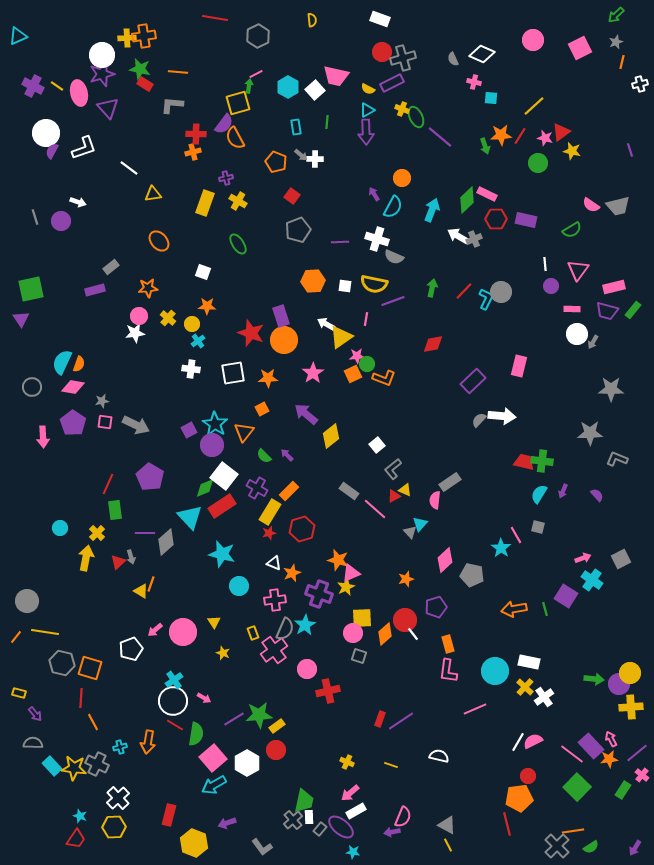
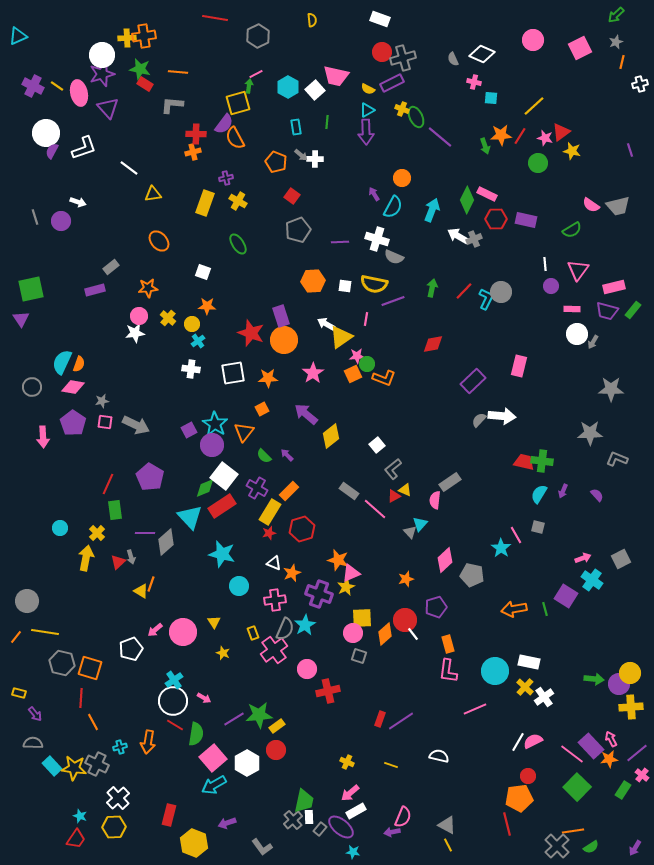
green diamond at (467, 200): rotated 20 degrees counterclockwise
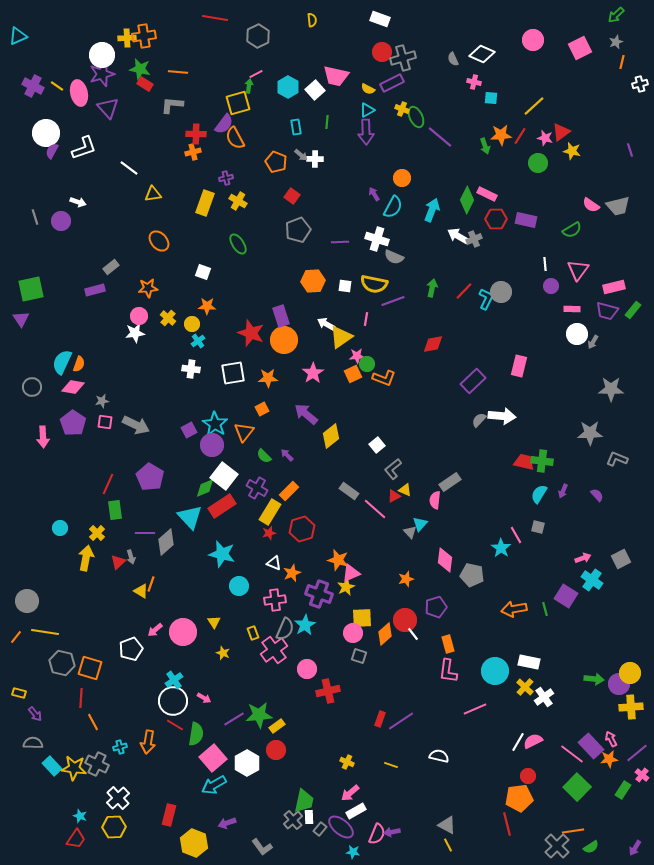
pink diamond at (445, 560): rotated 40 degrees counterclockwise
pink semicircle at (403, 817): moved 26 px left, 17 px down
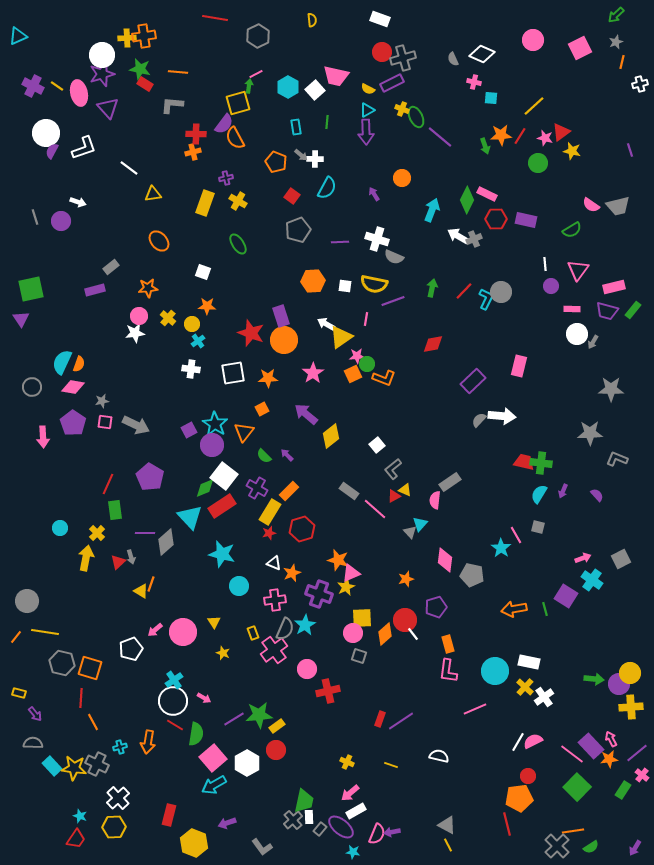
cyan semicircle at (393, 207): moved 66 px left, 19 px up
green cross at (542, 461): moved 1 px left, 2 px down
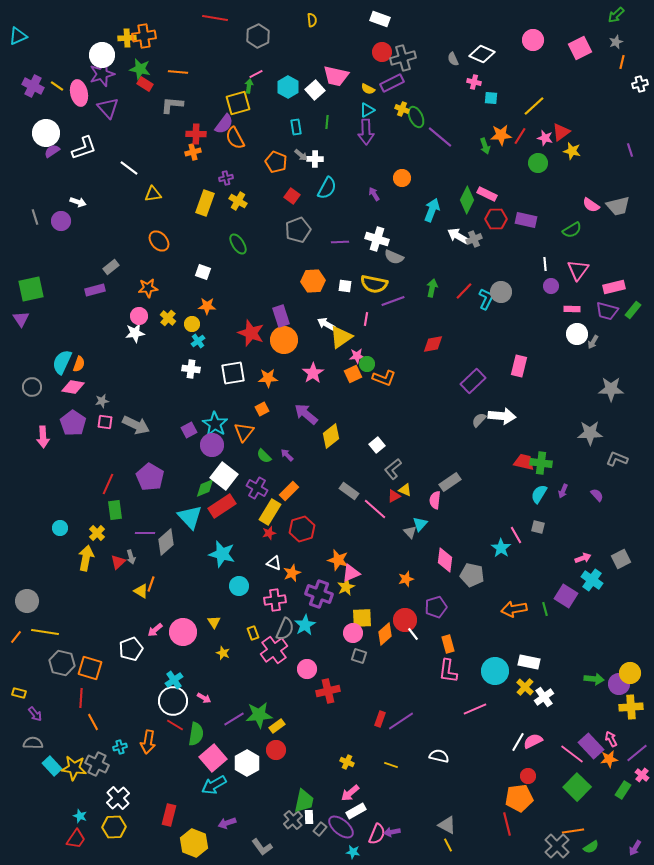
purple semicircle at (52, 151): rotated 28 degrees clockwise
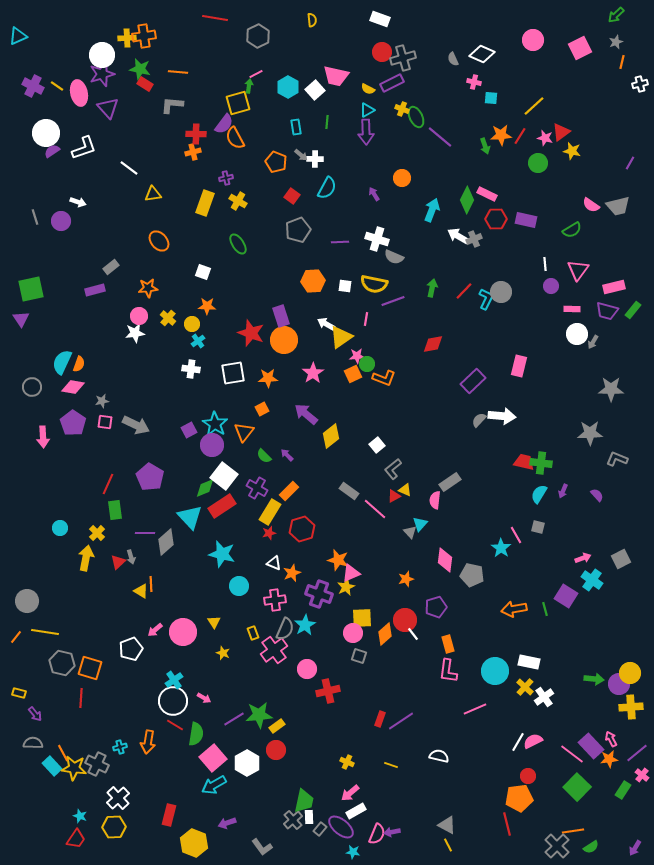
purple line at (630, 150): moved 13 px down; rotated 48 degrees clockwise
orange line at (151, 584): rotated 21 degrees counterclockwise
orange line at (93, 722): moved 30 px left, 31 px down
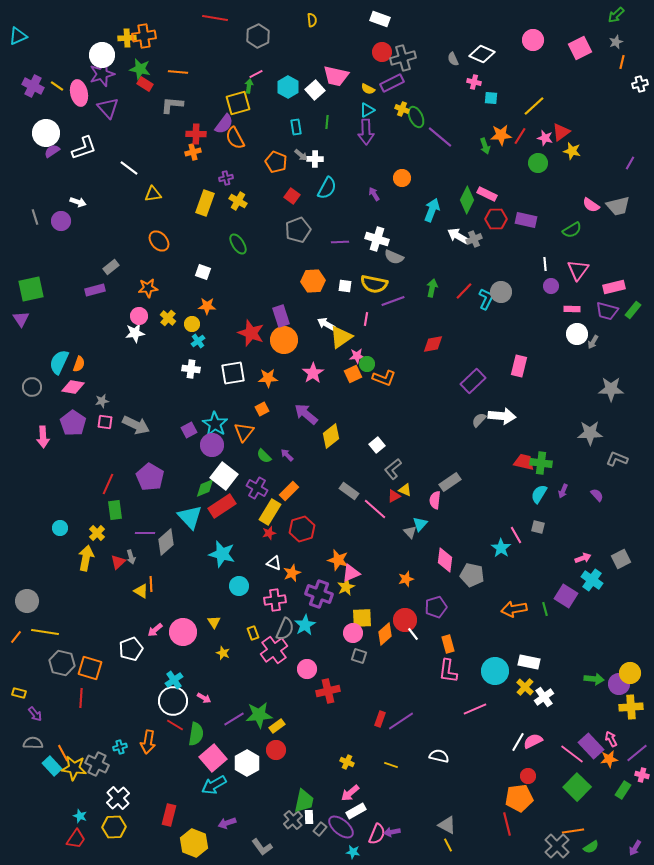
cyan semicircle at (62, 362): moved 3 px left
pink cross at (642, 775): rotated 24 degrees counterclockwise
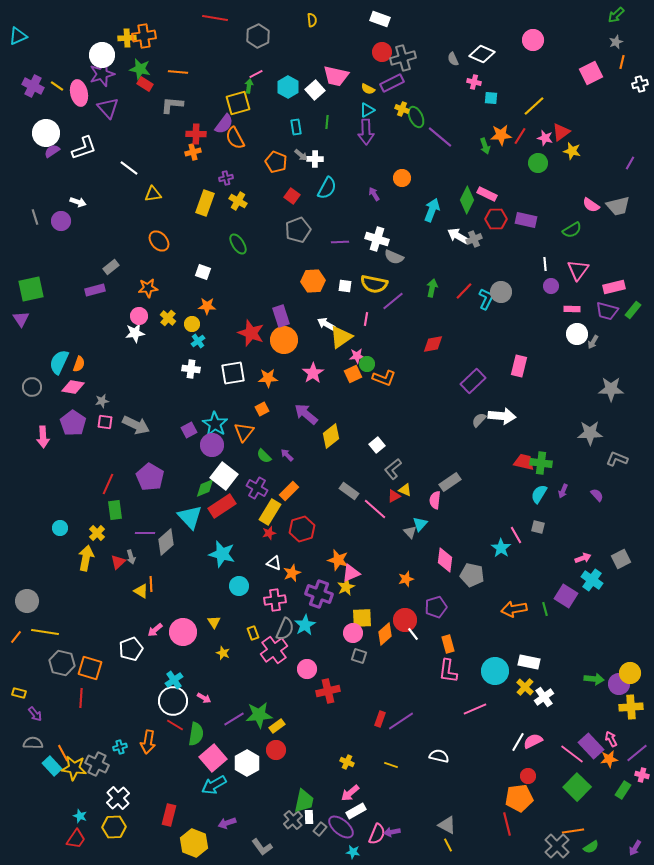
pink square at (580, 48): moved 11 px right, 25 px down
purple line at (393, 301): rotated 20 degrees counterclockwise
